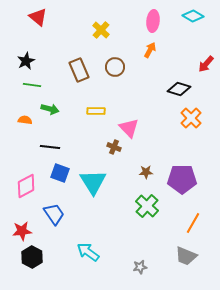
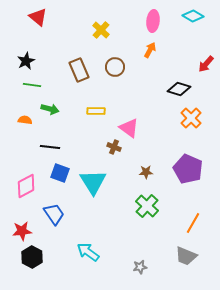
pink triangle: rotated 10 degrees counterclockwise
purple pentagon: moved 6 px right, 10 px up; rotated 24 degrees clockwise
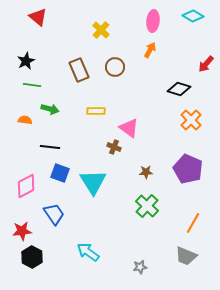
orange cross: moved 2 px down
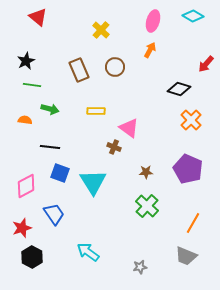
pink ellipse: rotated 10 degrees clockwise
red star: moved 3 px up; rotated 12 degrees counterclockwise
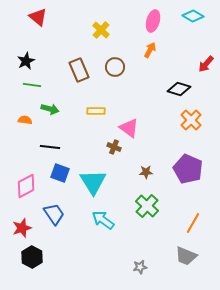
cyan arrow: moved 15 px right, 32 px up
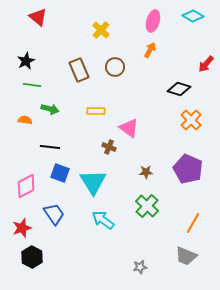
brown cross: moved 5 px left
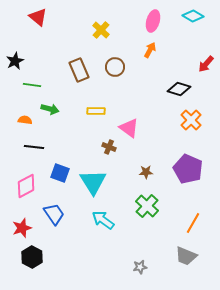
black star: moved 11 px left
black line: moved 16 px left
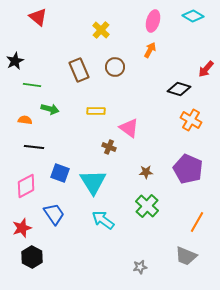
red arrow: moved 5 px down
orange cross: rotated 15 degrees counterclockwise
orange line: moved 4 px right, 1 px up
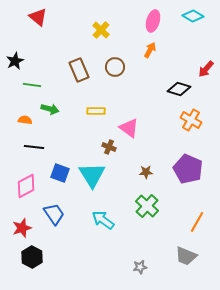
cyan triangle: moved 1 px left, 7 px up
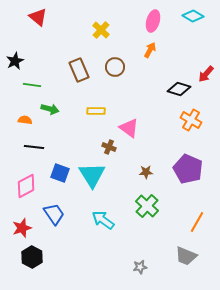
red arrow: moved 5 px down
